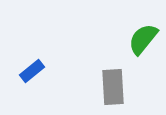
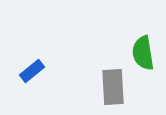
green semicircle: moved 14 px down; rotated 48 degrees counterclockwise
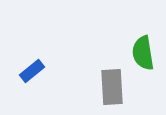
gray rectangle: moved 1 px left
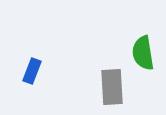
blue rectangle: rotated 30 degrees counterclockwise
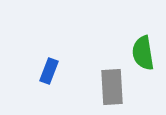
blue rectangle: moved 17 px right
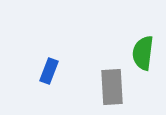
green semicircle: rotated 16 degrees clockwise
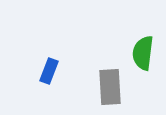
gray rectangle: moved 2 px left
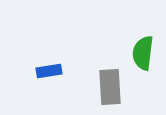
blue rectangle: rotated 60 degrees clockwise
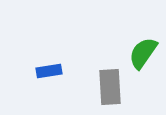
green semicircle: rotated 28 degrees clockwise
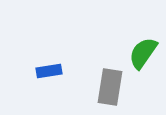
gray rectangle: rotated 12 degrees clockwise
